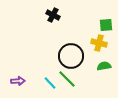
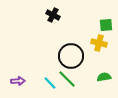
green semicircle: moved 11 px down
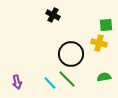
black circle: moved 2 px up
purple arrow: moved 1 px left, 1 px down; rotated 80 degrees clockwise
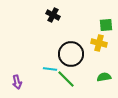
green line: moved 1 px left
cyan line: moved 14 px up; rotated 40 degrees counterclockwise
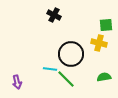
black cross: moved 1 px right
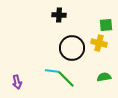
black cross: moved 5 px right; rotated 24 degrees counterclockwise
black circle: moved 1 px right, 6 px up
cyan line: moved 2 px right, 2 px down
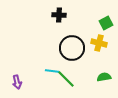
green square: moved 2 px up; rotated 24 degrees counterclockwise
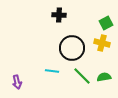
yellow cross: moved 3 px right
green line: moved 16 px right, 3 px up
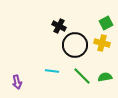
black cross: moved 11 px down; rotated 24 degrees clockwise
black circle: moved 3 px right, 3 px up
green semicircle: moved 1 px right
